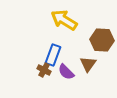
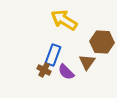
brown hexagon: moved 2 px down
brown triangle: moved 1 px left, 2 px up
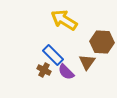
blue rectangle: rotated 65 degrees counterclockwise
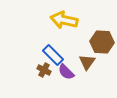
yellow arrow: rotated 20 degrees counterclockwise
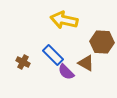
brown triangle: moved 1 px left, 1 px down; rotated 36 degrees counterclockwise
brown cross: moved 21 px left, 8 px up
